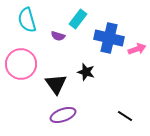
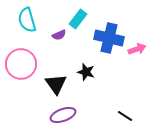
purple semicircle: moved 1 px right, 1 px up; rotated 40 degrees counterclockwise
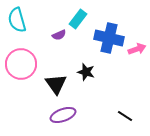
cyan semicircle: moved 10 px left
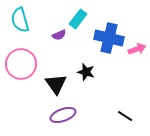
cyan semicircle: moved 3 px right
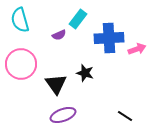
blue cross: rotated 16 degrees counterclockwise
black star: moved 1 px left, 1 px down
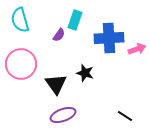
cyan rectangle: moved 3 px left, 1 px down; rotated 18 degrees counterclockwise
purple semicircle: rotated 32 degrees counterclockwise
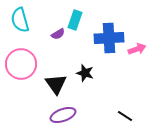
purple semicircle: moved 1 px left, 1 px up; rotated 24 degrees clockwise
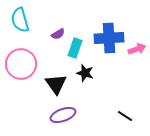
cyan rectangle: moved 28 px down
